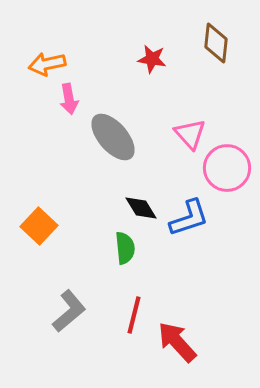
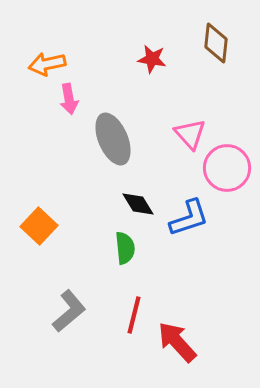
gray ellipse: moved 2 px down; rotated 18 degrees clockwise
black diamond: moved 3 px left, 4 px up
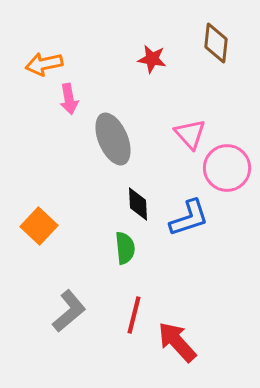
orange arrow: moved 3 px left
black diamond: rotated 28 degrees clockwise
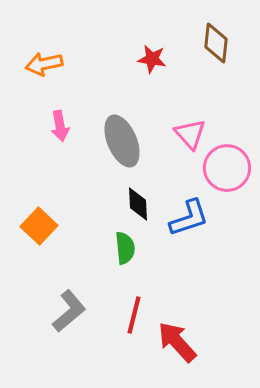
pink arrow: moved 9 px left, 27 px down
gray ellipse: moved 9 px right, 2 px down
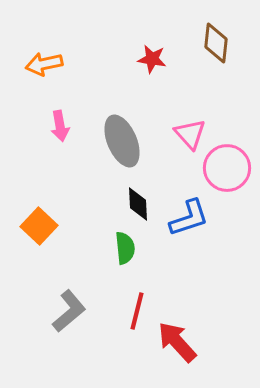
red line: moved 3 px right, 4 px up
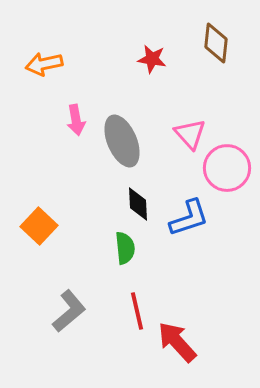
pink arrow: moved 16 px right, 6 px up
red line: rotated 27 degrees counterclockwise
